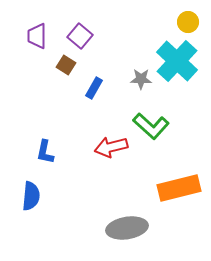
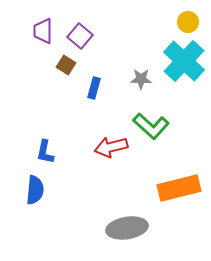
purple trapezoid: moved 6 px right, 5 px up
cyan cross: moved 7 px right
blue rectangle: rotated 15 degrees counterclockwise
blue semicircle: moved 4 px right, 6 px up
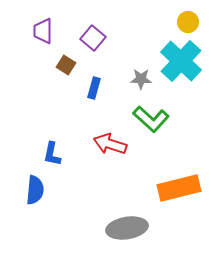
purple square: moved 13 px right, 2 px down
cyan cross: moved 3 px left
green L-shape: moved 7 px up
red arrow: moved 1 px left, 3 px up; rotated 32 degrees clockwise
blue L-shape: moved 7 px right, 2 px down
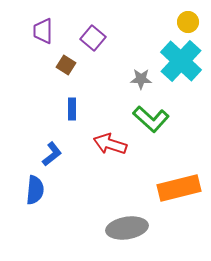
blue rectangle: moved 22 px left, 21 px down; rotated 15 degrees counterclockwise
blue L-shape: rotated 140 degrees counterclockwise
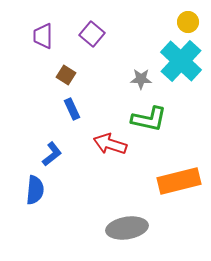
purple trapezoid: moved 5 px down
purple square: moved 1 px left, 4 px up
brown square: moved 10 px down
blue rectangle: rotated 25 degrees counterclockwise
green L-shape: moved 2 px left; rotated 30 degrees counterclockwise
orange rectangle: moved 7 px up
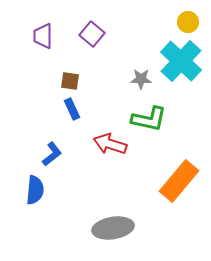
brown square: moved 4 px right, 6 px down; rotated 24 degrees counterclockwise
orange rectangle: rotated 36 degrees counterclockwise
gray ellipse: moved 14 px left
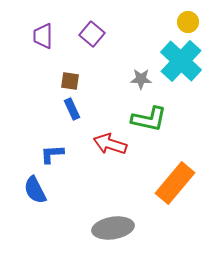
blue L-shape: rotated 145 degrees counterclockwise
orange rectangle: moved 4 px left, 2 px down
blue semicircle: rotated 148 degrees clockwise
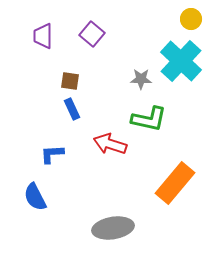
yellow circle: moved 3 px right, 3 px up
blue semicircle: moved 7 px down
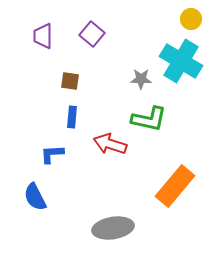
cyan cross: rotated 12 degrees counterclockwise
blue rectangle: moved 8 px down; rotated 30 degrees clockwise
orange rectangle: moved 3 px down
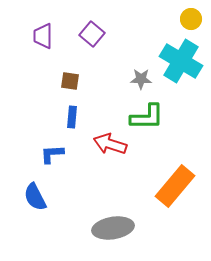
green L-shape: moved 2 px left, 2 px up; rotated 12 degrees counterclockwise
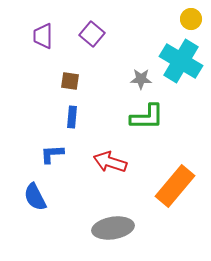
red arrow: moved 18 px down
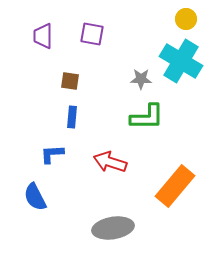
yellow circle: moved 5 px left
purple square: rotated 30 degrees counterclockwise
